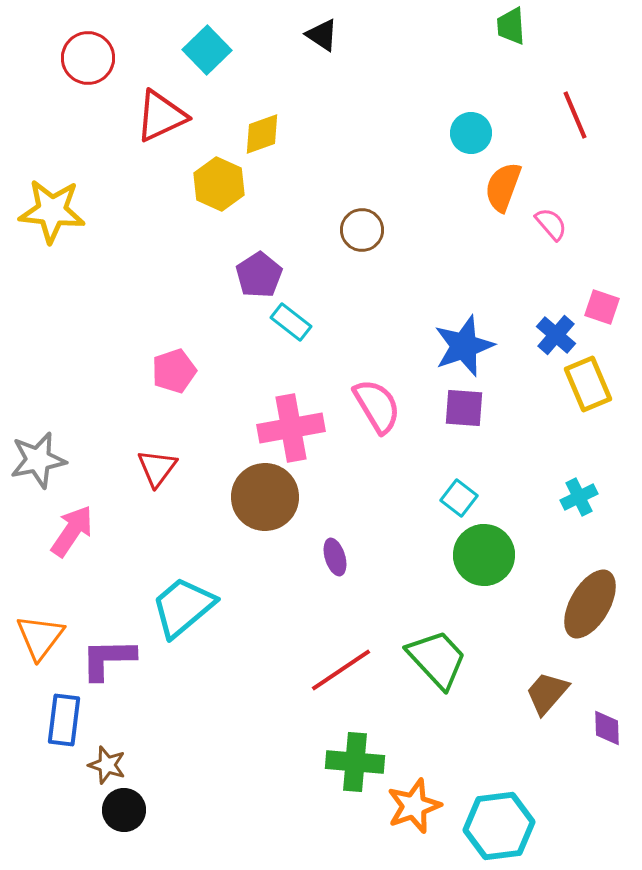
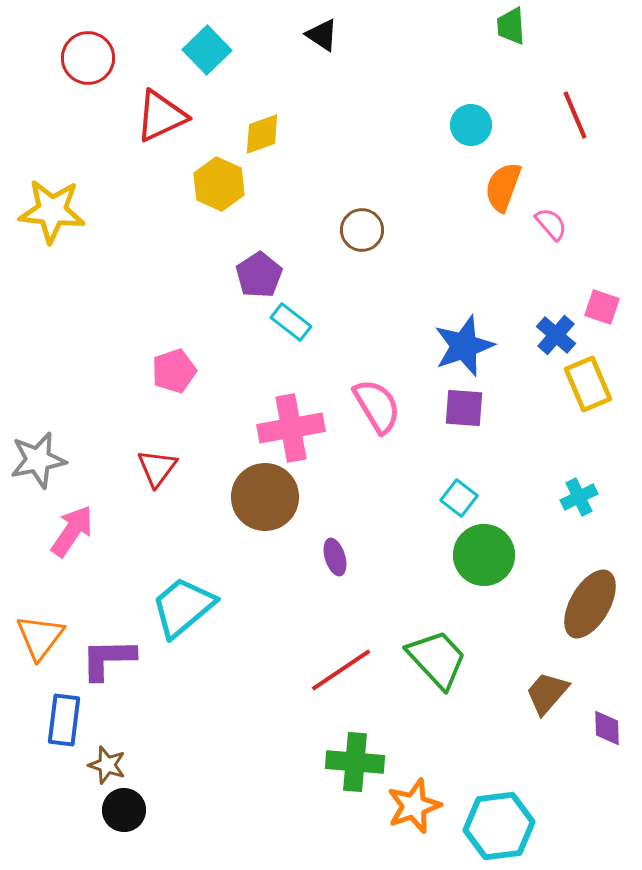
cyan circle at (471, 133): moved 8 px up
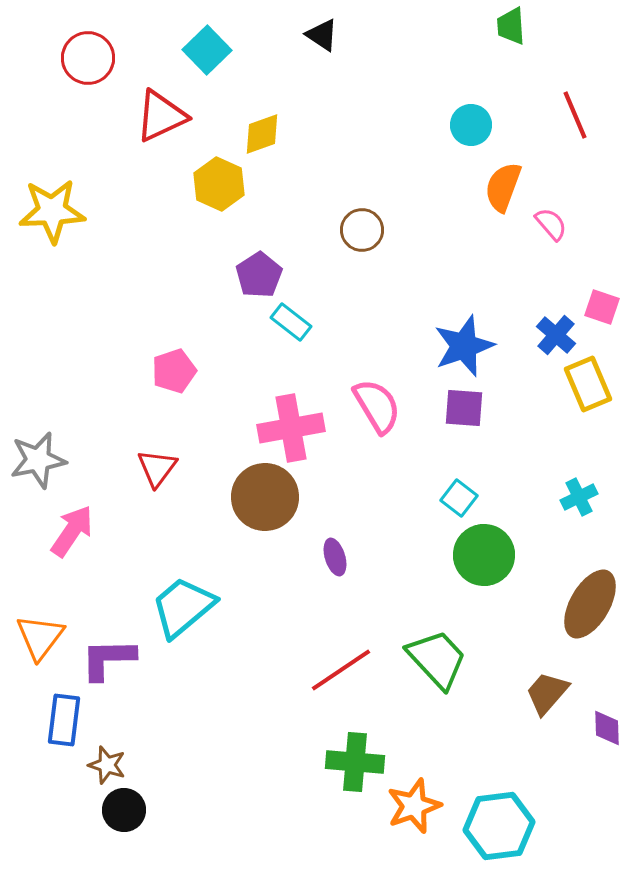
yellow star at (52, 211): rotated 8 degrees counterclockwise
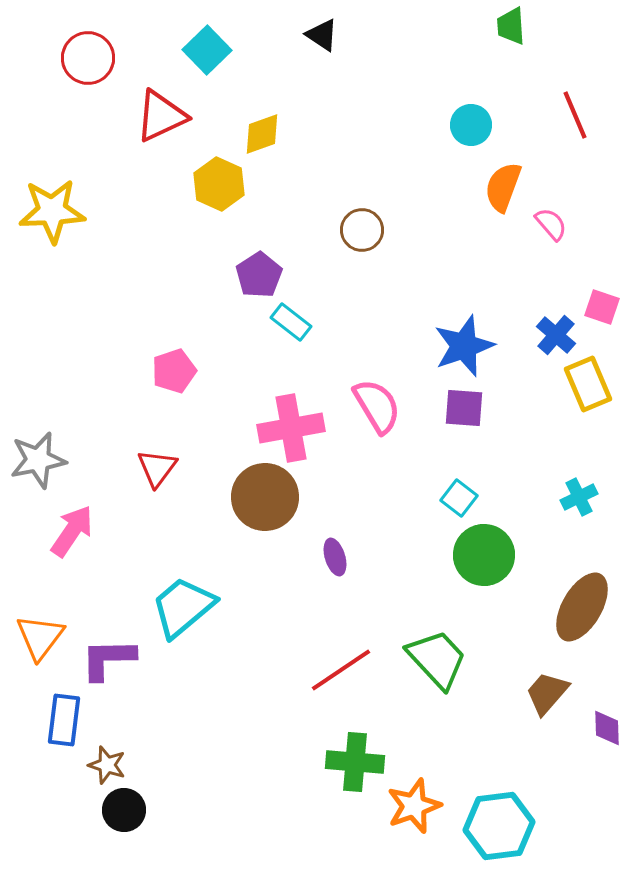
brown ellipse at (590, 604): moved 8 px left, 3 px down
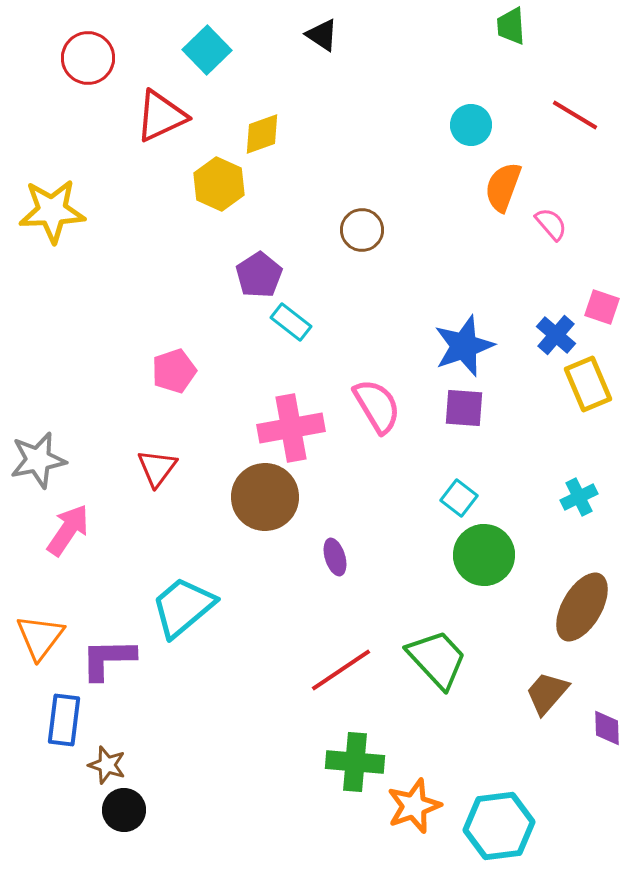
red line at (575, 115): rotated 36 degrees counterclockwise
pink arrow at (72, 531): moved 4 px left, 1 px up
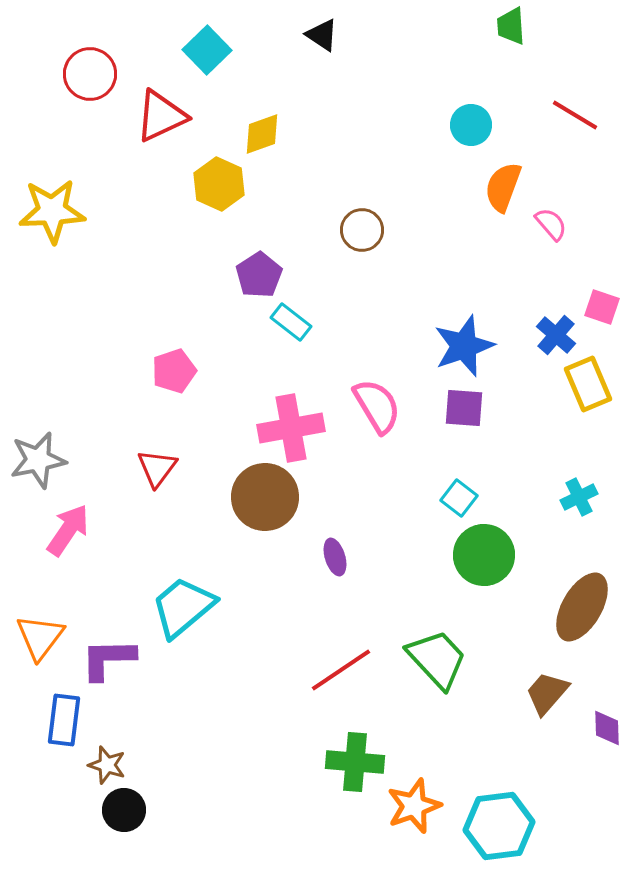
red circle at (88, 58): moved 2 px right, 16 px down
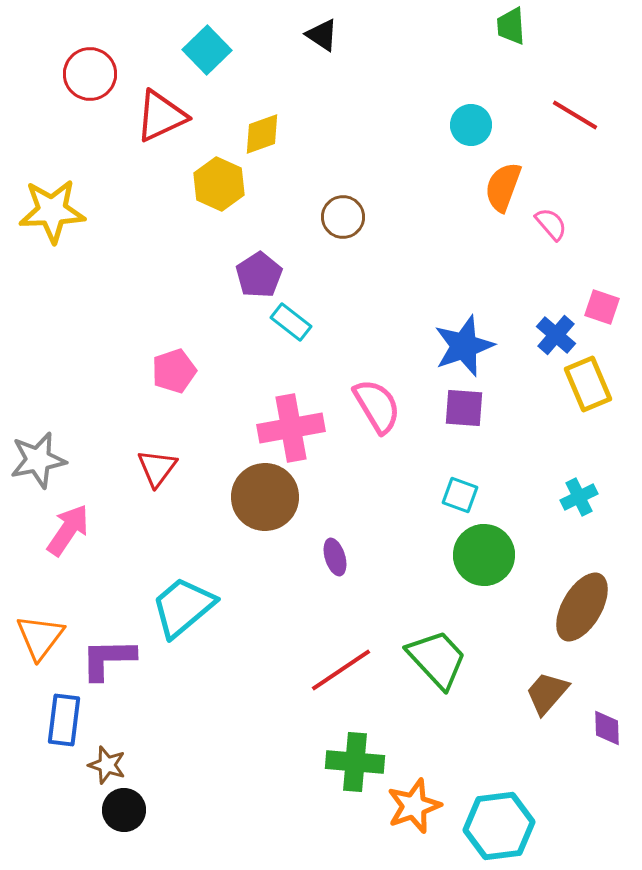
brown circle at (362, 230): moved 19 px left, 13 px up
cyan square at (459, 498): moved 1 px right, 3 px up; rotated 18 degrees counterclockwise
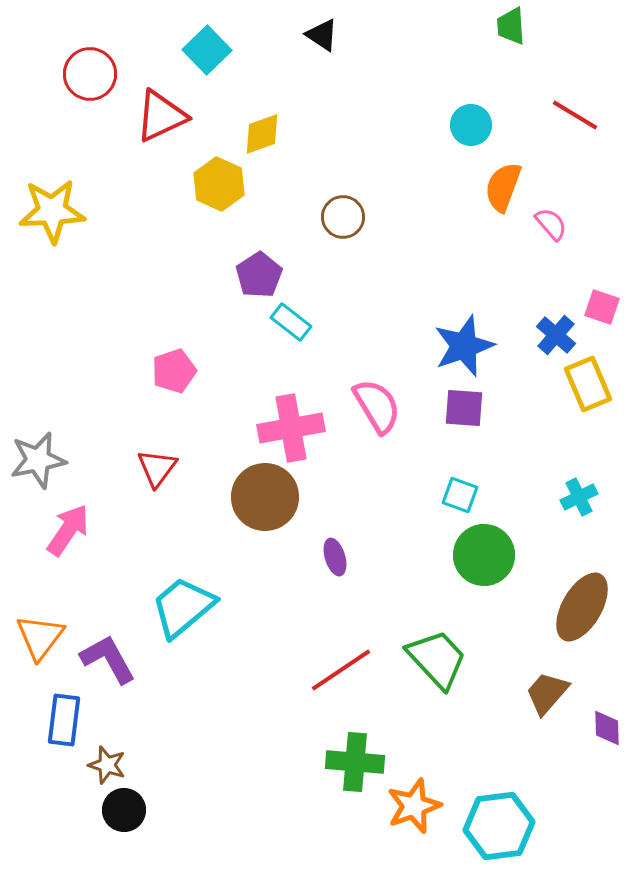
purple L-shape at (108, 659): rotated 62 degrees clockwise
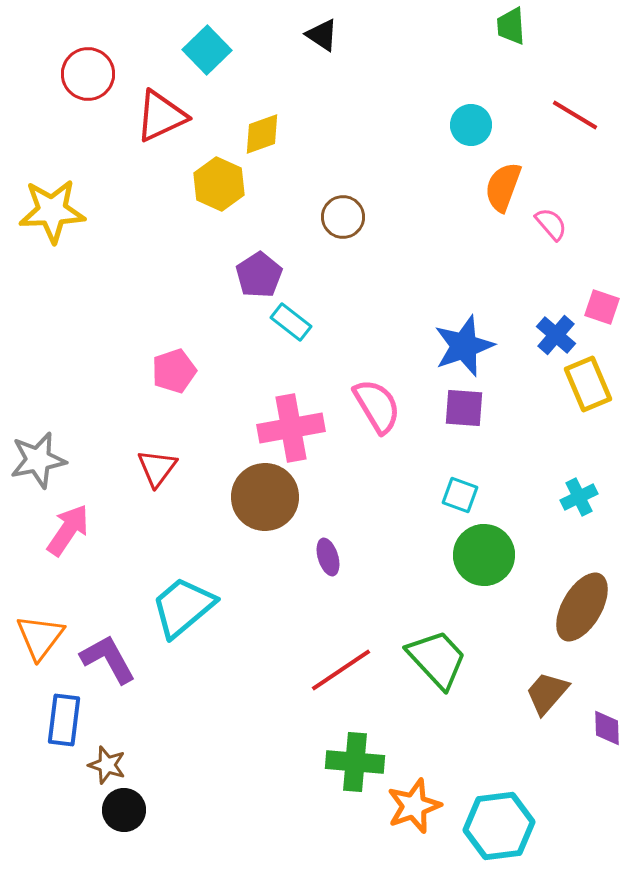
red circle at (90, 74): moved 2 px left
purple ellipse at (335, 557): moved 7 px left
